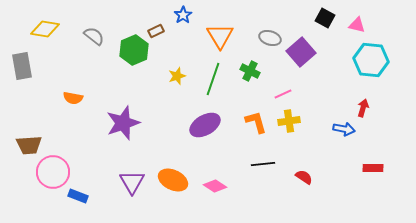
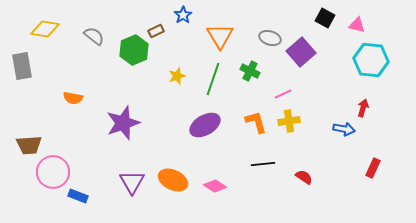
red rectangle: rotated 66 degrees counterclockwise
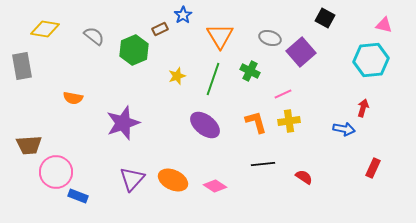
pink triangle: moved 27 px right
brown rectangle: moved 4 px right, 2 px up
cyan hexagon: rotated 12 degrees counterclockwise
purple ellipse: rotated 68 degrees clockwise
pink circle: moved 3 px right
purple triangle: moved 3 px up; rotated 12 degrees clockwise
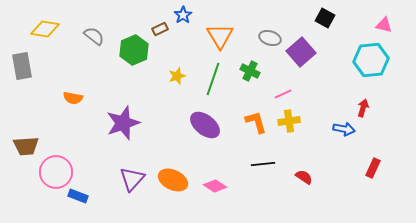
brown trapezoid: moved 3 px left, 1 px down
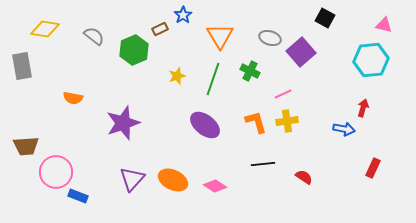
yellow cross: moved 2 px left
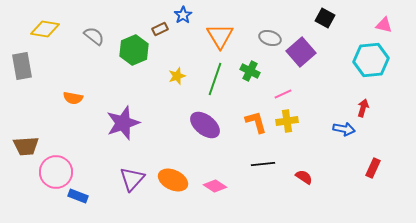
green line: moved 2 px right
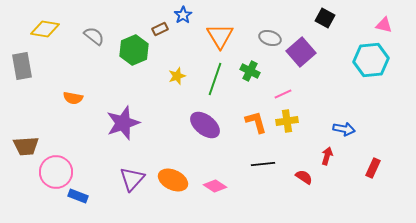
red arrow: moved 36 px left, 48 px down
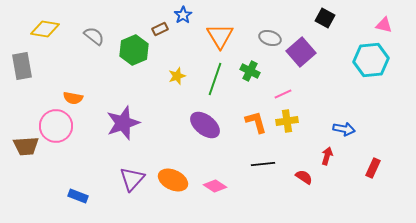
pink circle: moved 46 px up
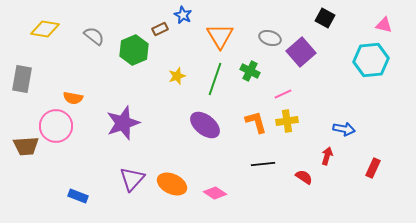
blue star: rotated 12 degrees counterclockwise
gray rectangle: moved 13 px down; rotated 20 degrees clockwise
orange ellipse: moved 1 px left, 4 px down
pink diamond: moved 7 px down
